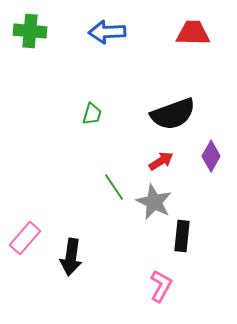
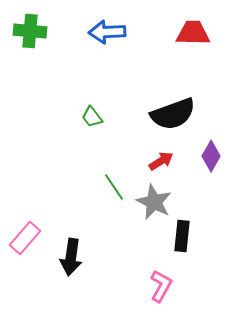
green trapezoid: moved 3 px down; rotated 125 degrees clockwise
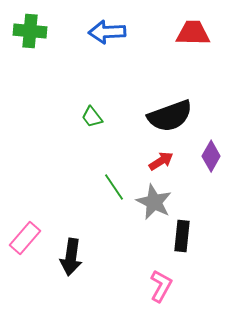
black semicircle: moved 3 px left, 2 px down
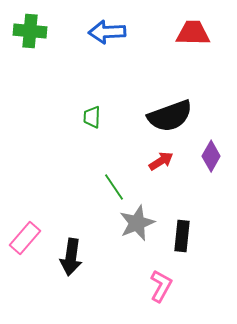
green trapezoid: rotated 40 degrees clockwise
gray star: moved 17 px left, 21 px down; rotated 24 degrees clockwise
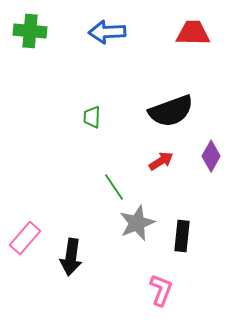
black semicircle: moved 1 px right, 5 px up
pink L-shape: moved 4 px down; rotated 8 degrees counterclockwise
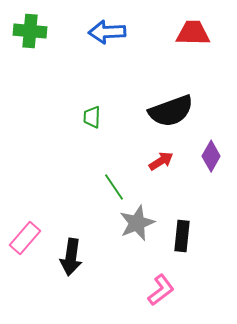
pink L-shape: rotated 32 degrees clockwise
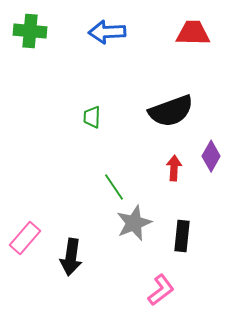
red arrow: moved 13 px right, 7 px down; rotated 55 degrees counterclockwise
gray star: moved 3 px left
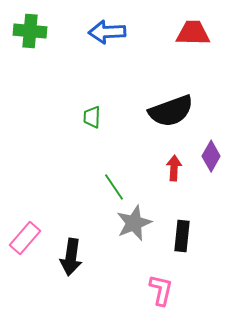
pink L-shape: rotated 40 degrees counterclockwise
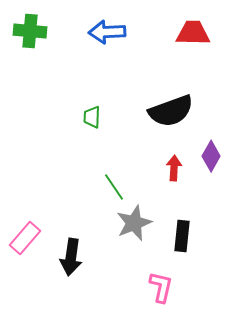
pink L-shape: moved 3 px up
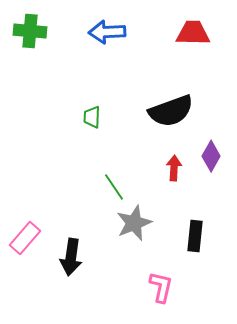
black rectangle: moved 13 px right
